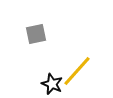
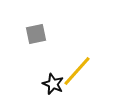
black star: moved 1 px right
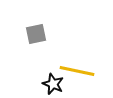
yellow line: rotated 60 degrees clockwise
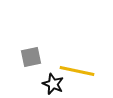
gray square: moved 5 px left, 23 px down
